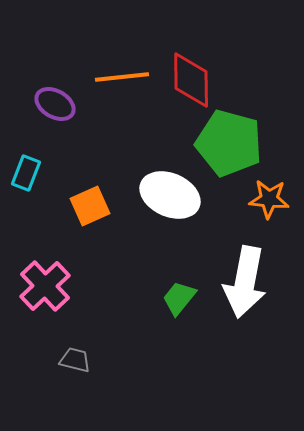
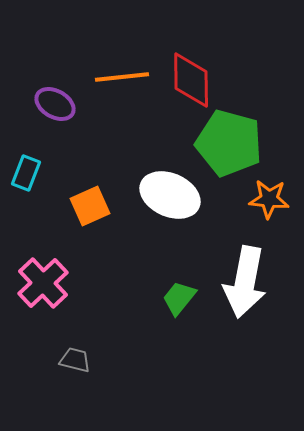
pink cross: moved 2 px left, 3 px up
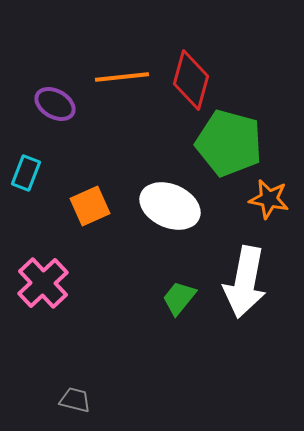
red diamond: rotated 16 degrees clockwise
white ellipse: moved 11 px down
orange star: rotated 6 degrees clockwise
gray trapezoid: moved 40 px down
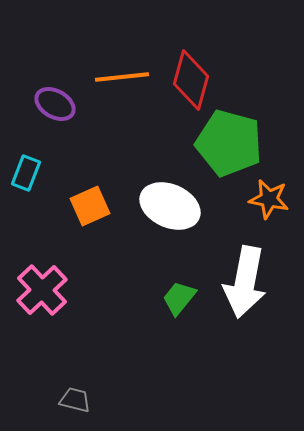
pink cross: moved 1 px left, 7 px down
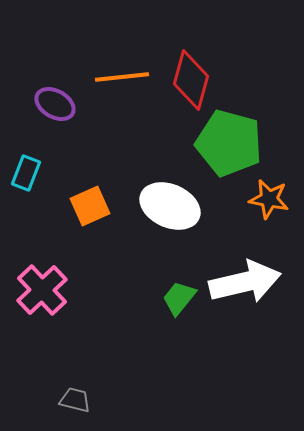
white arrow: rotated 114 degrees counterclockwise
